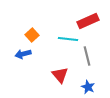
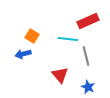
orange square: moved 1 px down; rotated 16 degrees counterclockwise
gray line: moved 1 px left
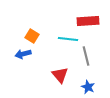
red rectangle: rotated 20 degrees clockwise
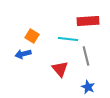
red triangle: moved 6 px up
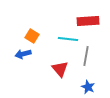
gray line: rotated 24 degrees clockwise
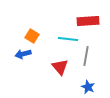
red triangle: moved 2 px up
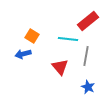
red rectangle: rotated 35 degrees counterclockwise
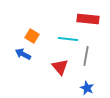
red rectangle: moved 2 px up; rotated 45 degrees clockwise
blue arrow: rotated 42 degrees clockwise
blue star: moved 1 px left, 1 px down
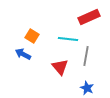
red rectangle: moved 1 px right, 2 px up; rotated 30 degrees counterclockwise
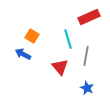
cyan line: rotated 66 degrees clockwise
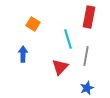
red rectangle: rotated 55 degrees counterclockwise
orange square: moved 1 px right, 12 px up
blue arrow: rotated 63 degrees clockwise
red triangle: rotated 24 degrees clockwise
blue star: rotated 24 degrees clockwise
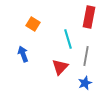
blue arrow: rotated 21 degrees counterclockwise
blue star: moved 2 px left, 5 px up
